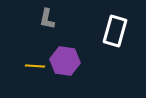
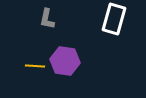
white rectangle: moved 1 px left, 12 px up
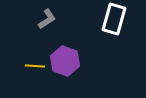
gray L-shape: rotated 135 degrees counterclockwise
purple hexagon: rotated 12 degrees clockwise
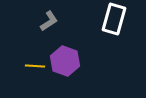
gray L-shape: moved 2 px right, 2 px down
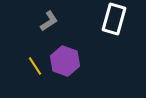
yellow line: rotated 54 degrees clockwise
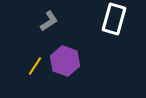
yellow line: rotated 66 degrees clockwise
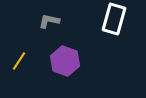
gray L-shape: rotated 135 degrees counterclockwise
yellow line: moved 16 px left, 5 px up
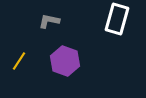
white rectangle: moved 3 px right
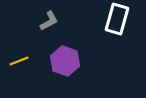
gray L-shape: rotated 140 degrees clockwise
yellow line: rotated 36 degrees clockwise
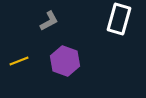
white rectangle: moved 2 px right
